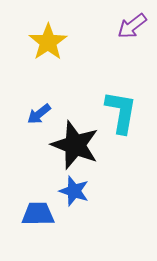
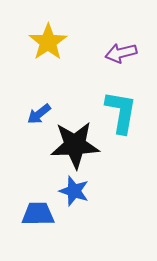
purple arrow: moved 11 px left, 27 px down; rotated 24 degrees clockwise
black star: rotated 24 degrees counterclockwise
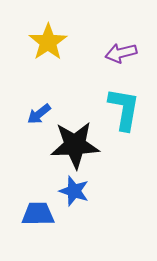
cyan L-shape: moved 3 px right, 3 px up
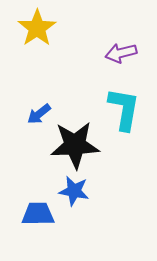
yellow star: moved 11 px left, 14 px up
blue star: rotated 8 degrees counterclockwise
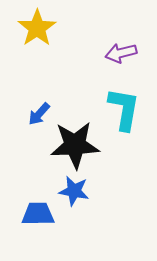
blue arrow: rotated 10 degrees counterclockwise
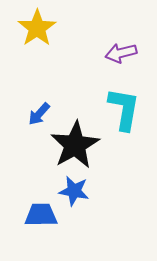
black star: rotated 27 degrees counterclockwise
blue trapezoid: moved 3 px right, 1 px down
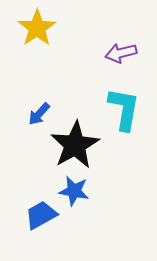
blue trapezoid: rotated 28 degrees counterclockwise
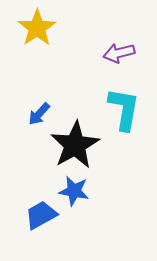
purple arrow: moved 2 px left
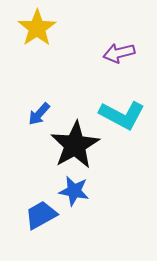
cyan L-shape: moved 2 px left, 6 px down; rotated 108 degrees clockwise
